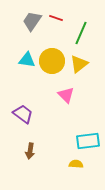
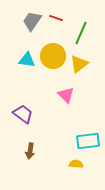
yellow circle: moved 1 px right, 5 px up
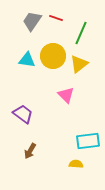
brown arrow: rotated 21 degrees clockwise
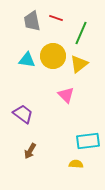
gray trapezoid: rotated 45 degrees counterclockwise
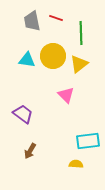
green line: rotated 25 degrees counterclockwise
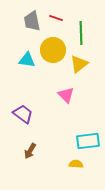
yellow circle: moved 6 px up
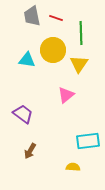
gray trapezoid: moved 5 px up
yellow triangle: rotated 18 degrees counterclockwise
pink triangle: rotated 36 degrees clockwise
yellow semicircle: moved 3 px left, 3 px down
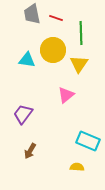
gray trapezoid: moved 2 px up
purple trapezoid: rotated 90 degrees counterclockwise
cyan rectangle: rotated 30 degrees clockwise
yellow semicircle: moved 4 px right
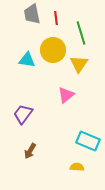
red line: rotated 64 degrees clockwise
green line: rotated 15 degrees counterclockwise
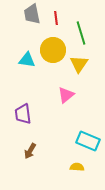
purple trapezoid: rotated 45 degrees counterclockwise
